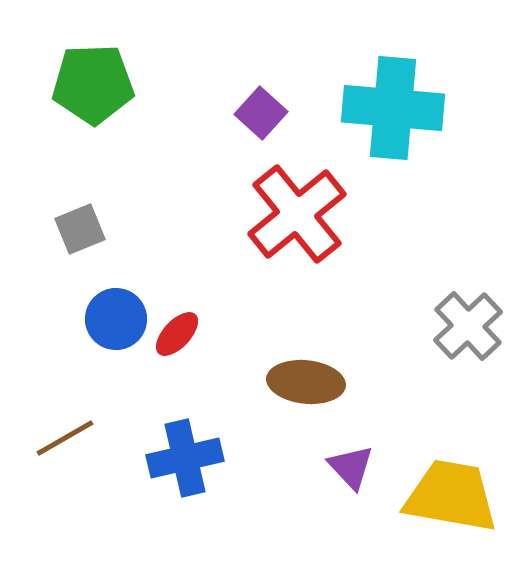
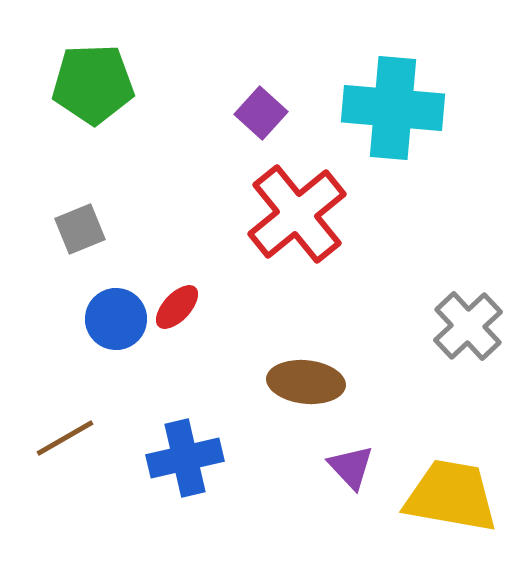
red ellipse: moved 27 px up
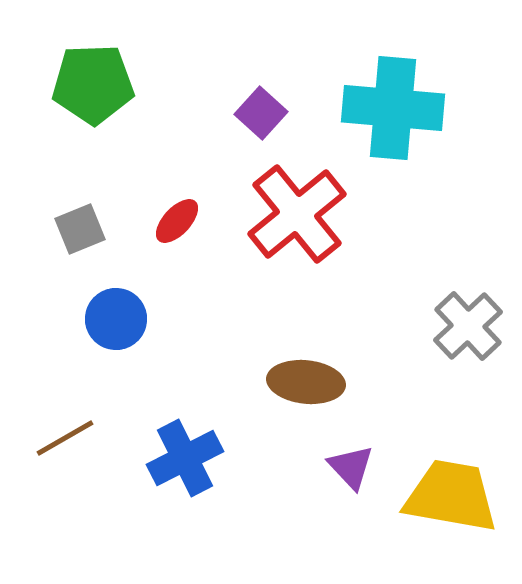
red ellipse: moved 86 px up
blue cross: rotated 14 degrees counterclockwise
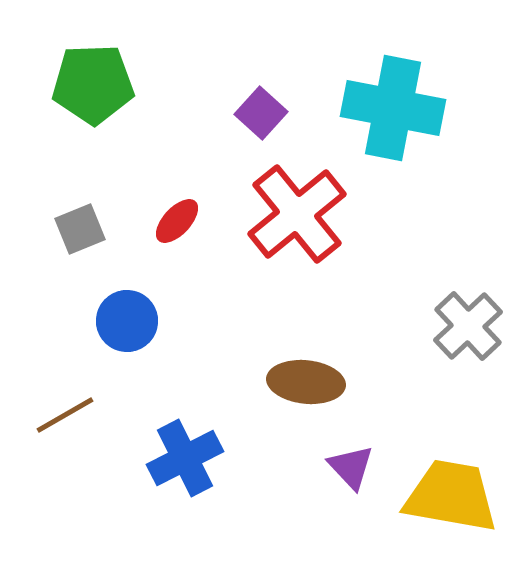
cyan cross: rotated 6 degrees clockwise
blue circle: moved 11 px right, 2 px down
brown line: moved 23 px up
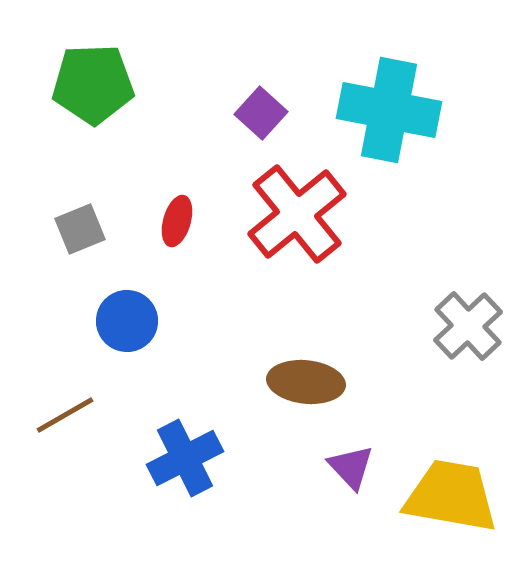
cyan cross: moved 4 px left, 2 px down
red ellipse: rotated 27 degrees counterclockwise
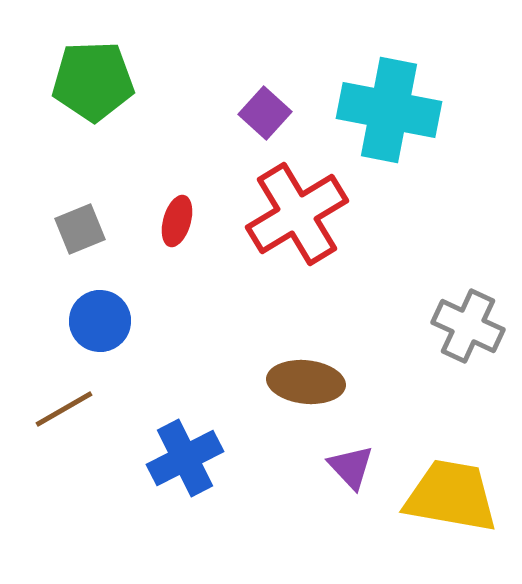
green pentagon: moved 3 px up
purple square: moved 4 px right
red cross: rotated 8 degrees clockwise
blue circle: moved 27 px left
gray cross: rotated 22 degrees counterclockwise
brown line: moved 1 px left, 6 px up
